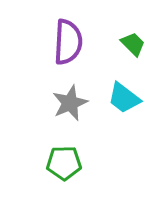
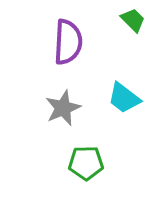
green trapezoid: moved 24 px up
gray star: moved 7 px left, 5 px down
green pentagon: moved 22 px right
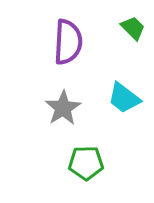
green trapezoid: moved 8 px down
gray star: rotated 9 degrees counterclockwise
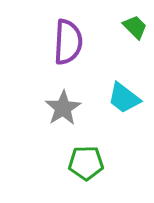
green trapezoid: moved 2 px right, 1 px up
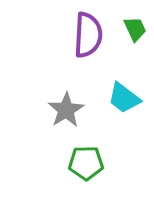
green trapezoid: moved 2 px down; rotated 20 degrees clockwise
purple semicircle: moved 20 px right, 7 px up
gray star: moved 3 px right, 2 px down
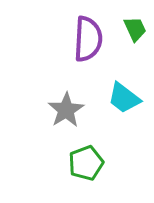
purple semicircle: moved 4 px down
green pentagon: rotated 20 degrees counterclockwise
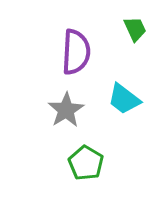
purple semicircle: moved 12 px left, 13 px down
cyan trapezoid: moved 1 px down
green pentagon: rotated 20 degrees counterclockwise
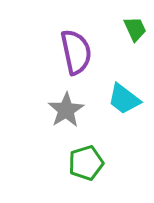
purple semicircle: rotated 15 degrees counterclockwise
green pentagon: rotated 24 degrees clockwise
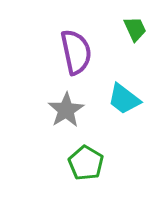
green pentagon: rotated 24 degrees counterclockwise
